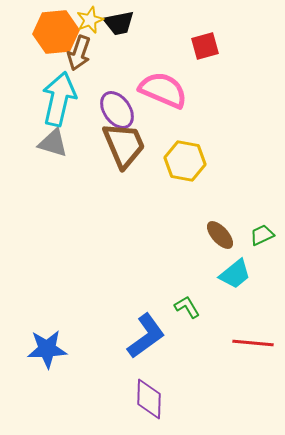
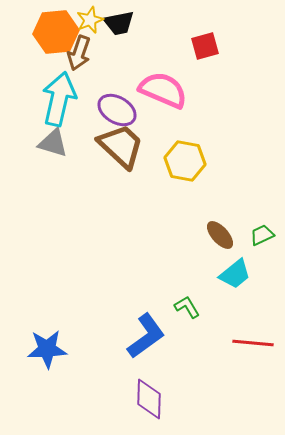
purple ellipse: rotated 24 degrees counterclockwise
brown trapezoid: moved 3 px left, 1 px down; rotated 24 degrees counterclockwise
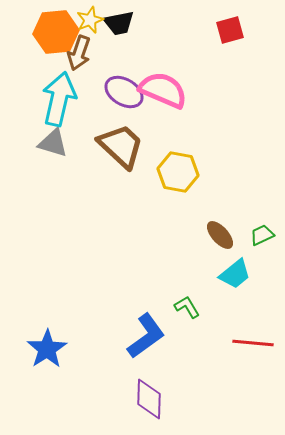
red square: moved 25 px right, 16 px up
purple ellipse: moved 7 px right, 18 px up
yellow hexagon: moved 7 px left, 11 px down
blue star: rotated 30 degrees counterclockwise
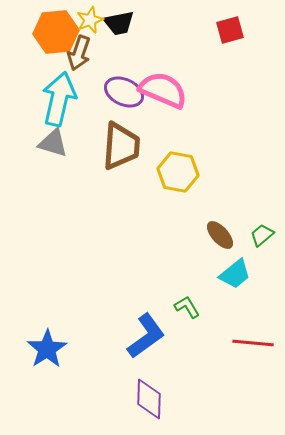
purple ellipse: rotated 6 degrees counterclockwise
brown trapezoid: rotated 51 degrees clockwise
green trapezoid: rotated 15 degrees counterclockwise
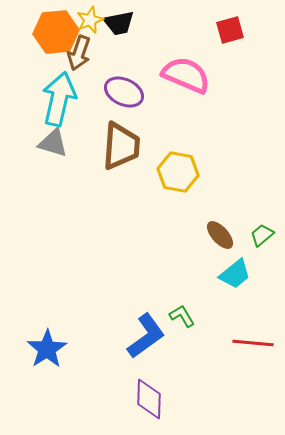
pink semicircle: moved 23 px right, 15 px up
green L-shape: moved 5 px left, 9 px down
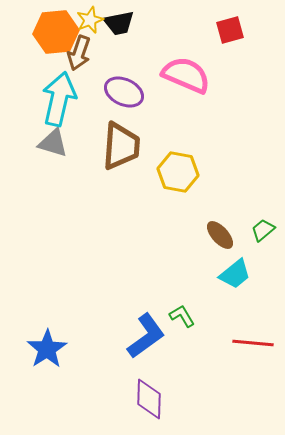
green trapezoid: moved 1 px right, 5 px up
